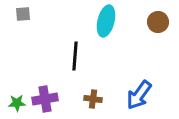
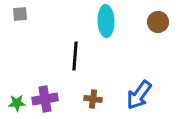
gray square: moved 3 px left
cyan ellipse: rotated 16 degrees counterclockwise
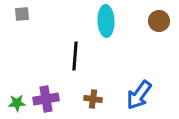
gray square: moved 2 px right
brown circle: moved 1 px right, 1 px up
purple cross: moved 1 px right
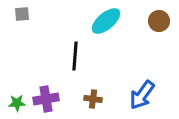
cyan ellipse: rotated 52 degrees clockwise
blue arrow: moved 3 px right
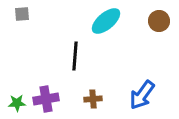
brown cross: rotated 12 degrees counterclockwise
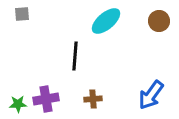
blue arrow: moved 9 px right
green star: moved 1 px right, 1 px down
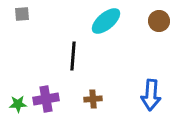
black line: moved 2 px left
blue arrow: rotated 32 degrees counterclockwise
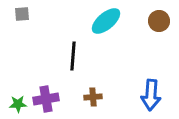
brown cross: moved 2 px up
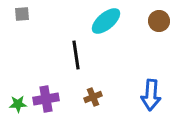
black line: moved 3 px right, 1 px up; rotated 12 degrees counterclockwise
brown cross: rotated 18 degrees counterclockwise
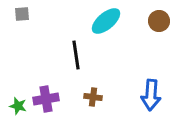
brown cross: rotated 30 degrees clockwise
green star: moved 2 px down; rotated 18 degrees clockwise
